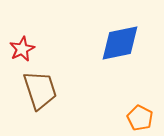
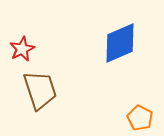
blue diamond: rotated 12 degrees counterclockwise
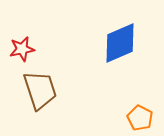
red star: rotated 15 degrees clockwise
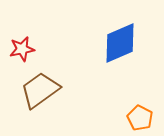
brown trapezoid: rotated 108 degrees counterclockwise
